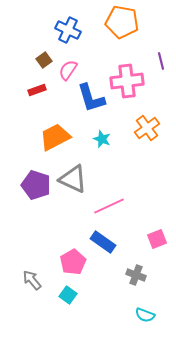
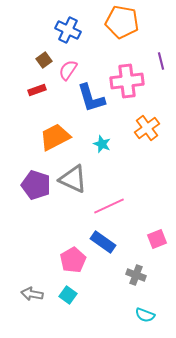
cyan star: moved 5 px down
pink pentagon: moved 2 px up
gray arrow: moved 14 px down; rotated 40 degrees counterclockwise
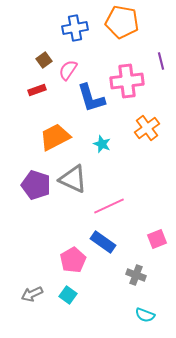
blue cross: moved 7 px right, 2 px up; rotated 35 degrees counterclockwise
gray arrow: rotated 35 degrees counterclockwise
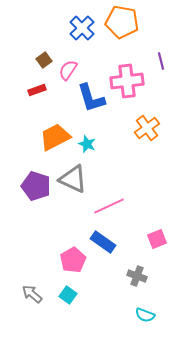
blue cross: moved 7 px right; rotated 35 degrees counterclockwise
cyan star: moved 15 px left
purple pentagon: moved 1 px down
gray cross: moved 1 px right, 1 px down
gray arrow: rotated 65 degrees clockwise
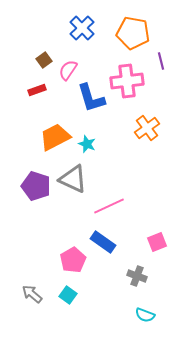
orange pentagon: moved 11 px right, 11 px down
pink square: moved 3 px down
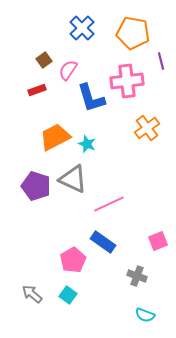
pink line: moved 2 px up
pink square: moved 1 px right, 1 px up
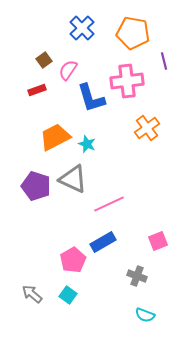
purple line: moved 3 px right
blue rectangle: rotated 65 degrees counterclockwise
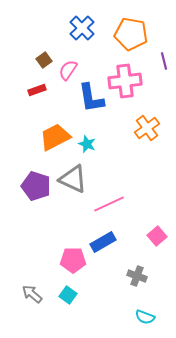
orange pentagon: moved 2 px left, 1 px down
pink cross: moved 2 px left
blue L-shape: rotated 8 degrees clockwise
pink square: moved 1 px left, 5 px up; rotated 18 degrees counterclockwise
pink pentagon: rotated 30 degrees clockwise
cyan semicircle: moved 2 px down
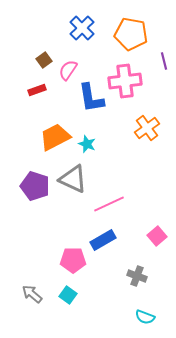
purple pentagon: moved 1 px left
blue rectangle: moved 2 px up
